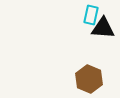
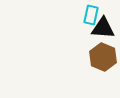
brown hexagon: moved 14 px right, 22 px up
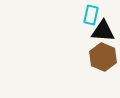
black triangle: moved 3 px down
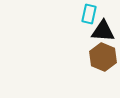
cyan rectangle: moved 2 px left, 1 px up
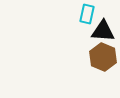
cyan rectangle: moved 2 px left
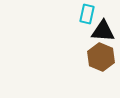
brown hexagon: moved 2 px left
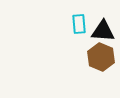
cyan rectangle: moved 8 px left, 10 px down; rotated 18 degrees counterclockwise
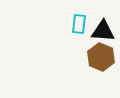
cyan rectangle: rotated 12 degrees clockwise
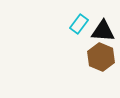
cyan rectangle: rotated 30 degrees clockwise
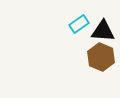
cyan rectangle: rotated 18 degrees clockwise
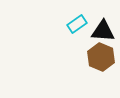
cyan rectangle: moved 2 px left
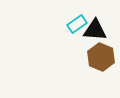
black triangle: moved 8 px left, 1 px up
